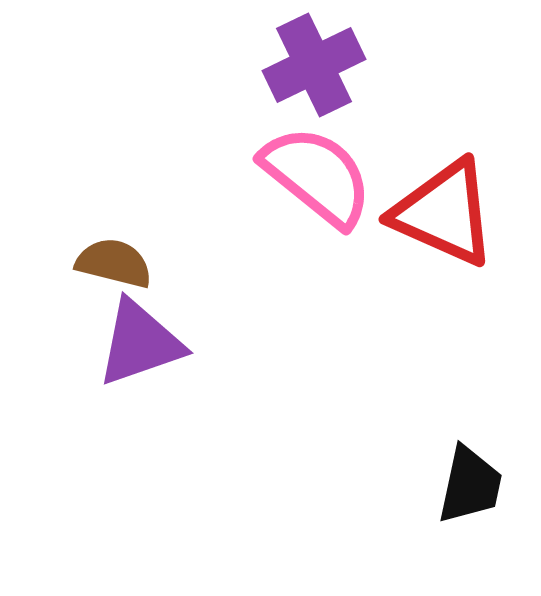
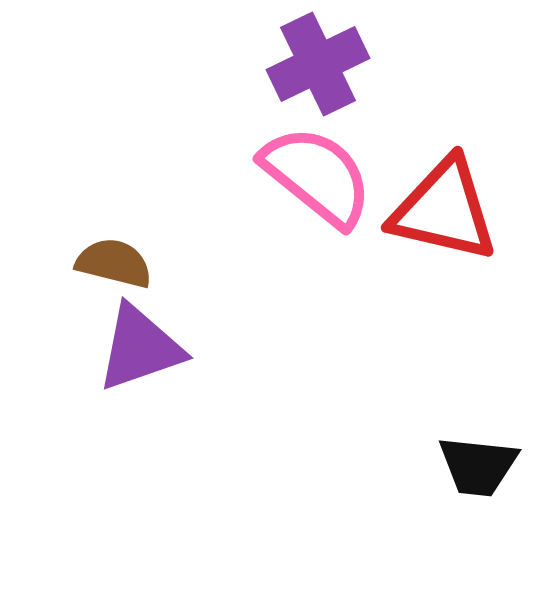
purple cross: moved 4 px right, 1 px up
red triangle: moved 3 px up; rotated 11 degrees counterclockwise
purple triangle: moved 5 px down
black trapezoid: moved 8 px right, 19 px up; rotated 84 degrees clockwise
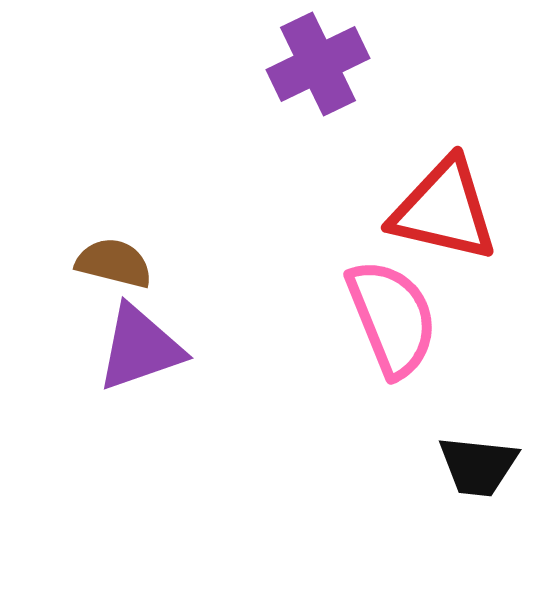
pink semicircle: moved 75 px right, 142 px down; rotated 29 degrees clockwise
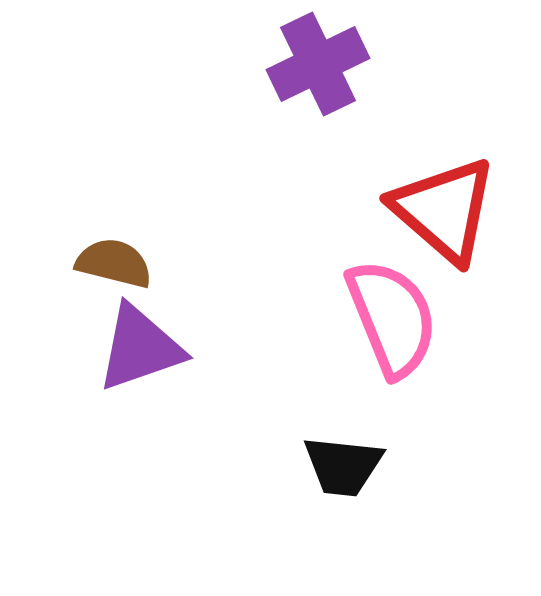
red triangle: rotated 28 degrees clockwise
black trapezoid: moved 135 px left
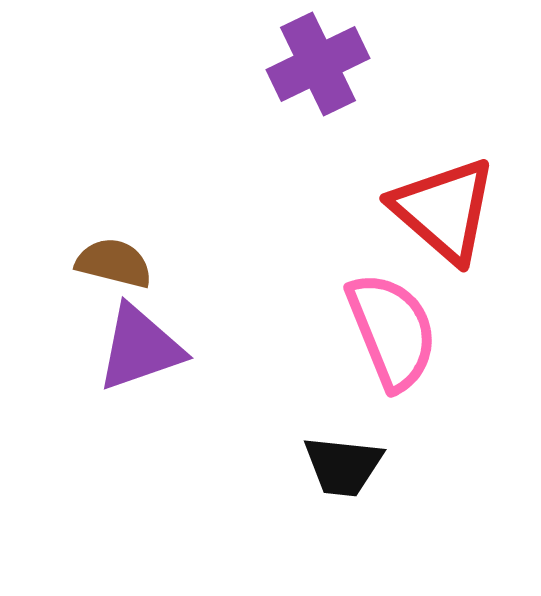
pink semicircle: moved 13 px down
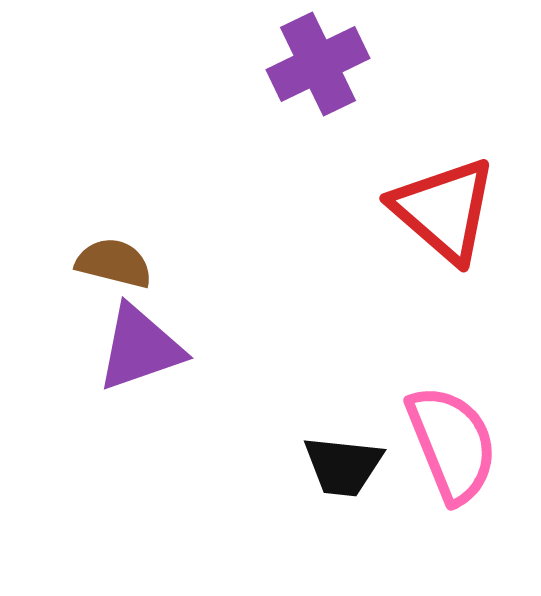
pink semicircle: moved 60 px right, 113 px down
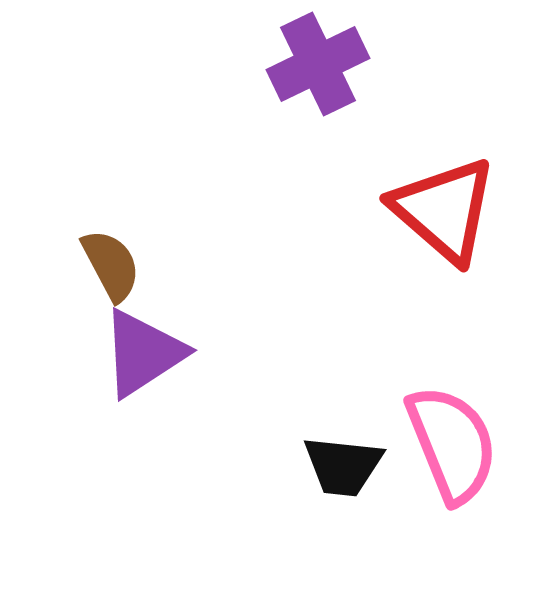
brown semicircle: moved 3 px left, 2 px down; rotated 48 degrees clockwise
purple triangle: moved 3 px right, 5 px down; rotated 14 degrees counterclockwise
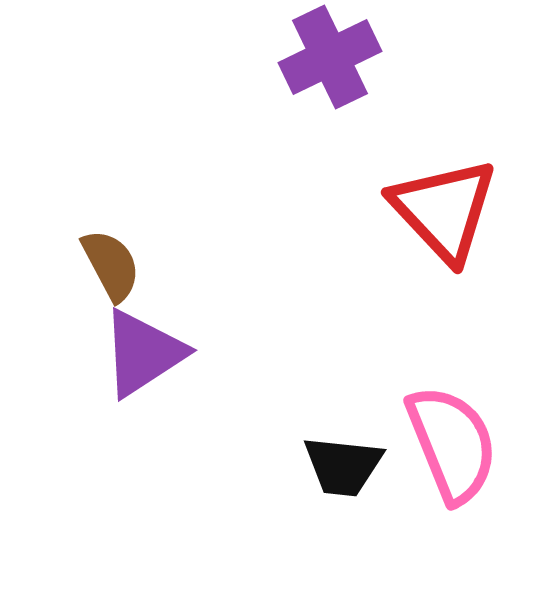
purple cross: moved 12 px right, 7 px up
red triangle: rotated 6 degrees clockwise
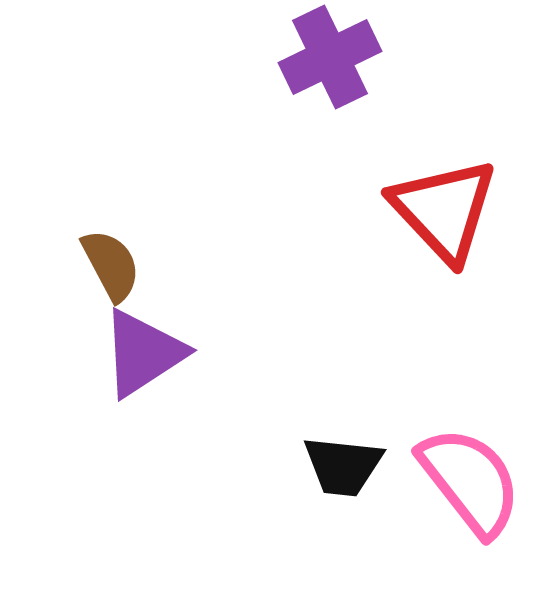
pink semicircle: moved 18 px right, 37 px down; rotated 16 degrees counterclockwise
